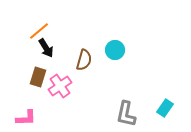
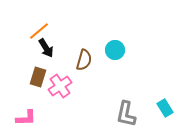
cyan rectangle: rotated 66 degrees counterclockwise
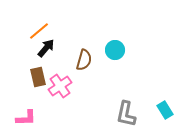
black arrow: rotated 108 degrees counterclockwise
brown rectangle: rotated 30 degrees counterclockwise
cyan rectangle: moved 2 px down
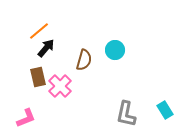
pink cross: rotated 10 degrees counterclockwise
pink L-shape: rotated 20 degrees counterclockwise
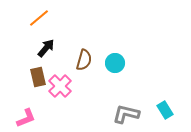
orange line: moved 13 px up
cyan circle: moved 13 px down
gray L-shape: rotated 92 degrees clockwise
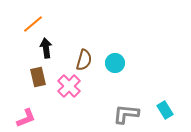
orange line: moved 6 px left, 6 px down
black arrow: rotated 48 degrees counterclockwise
pink cross: moved 9 px right
gray L-shape: rotated 8 degrees counterclockwise
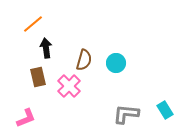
cyan circle: moved 1 px right
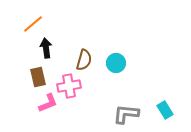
pink cross: rotated 35 degrees clockwise
pink L-shape: moved 22 px right, 15 px up
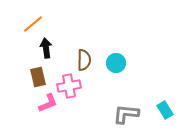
brown semicircle: rotated 15 degrees counterclockwise
